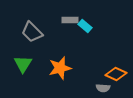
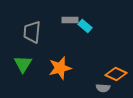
gray trapezoid: rotated 50 degrees clockwise
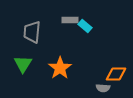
orange star: rotated 20 degrees counterclockwise
orange diamond: rotated 25 degrees counterclockwise
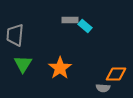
gray trapezoid: moved 17 px left, 3 px down
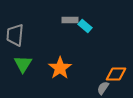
gray semicircle: rotated 120 degrees clockwise
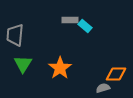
gray semicircle: rotated 40 degrees clockwise
